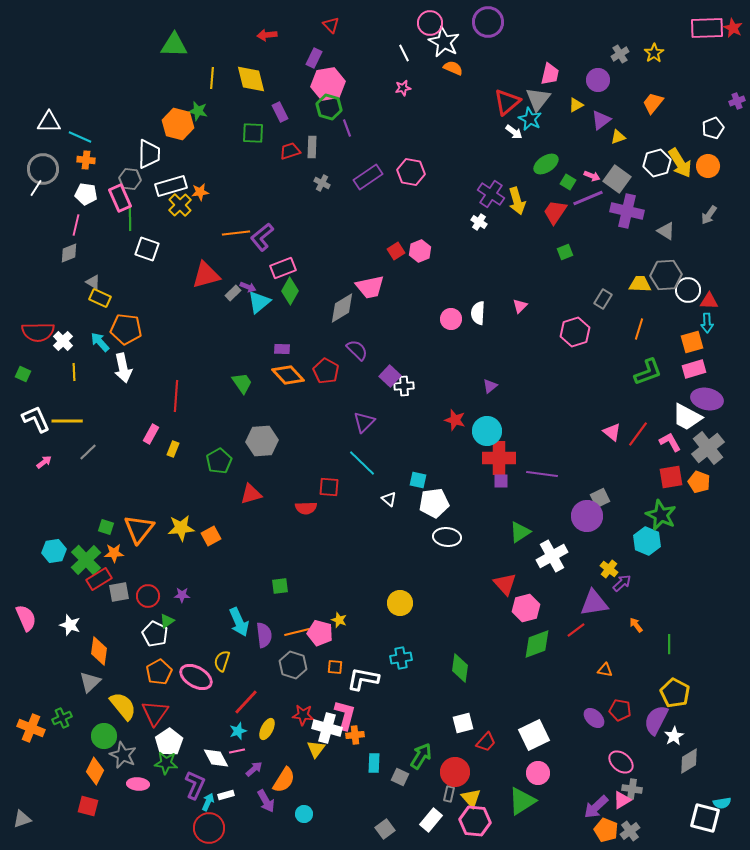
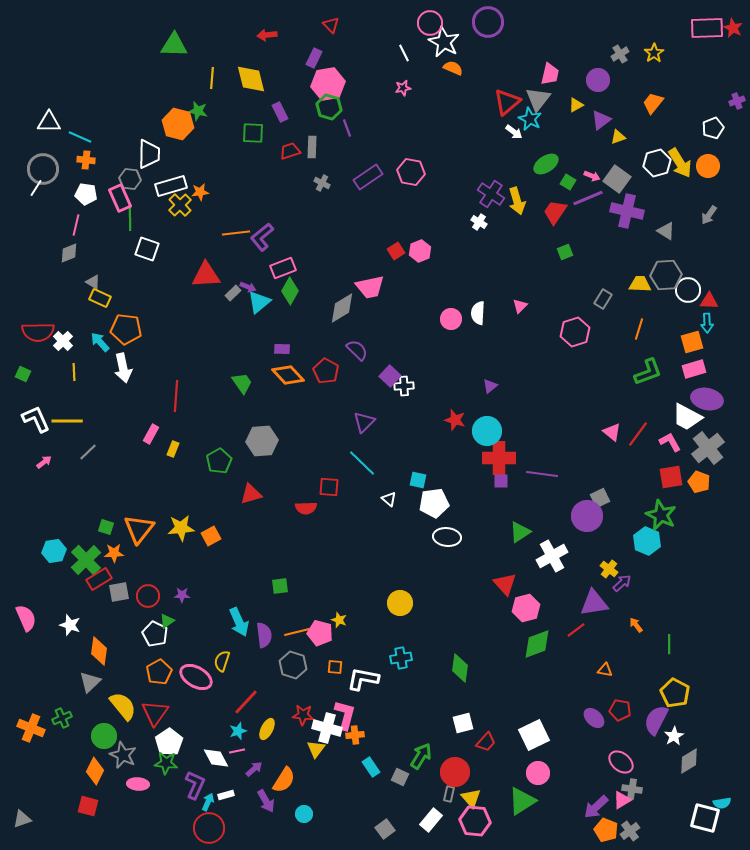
red triangle at (206, 275): rotated 12 degrees clockwise
cyan rectangle at (374, 763): moved 3 px left, 4 px down; rotated 36 degrees counterclockwise
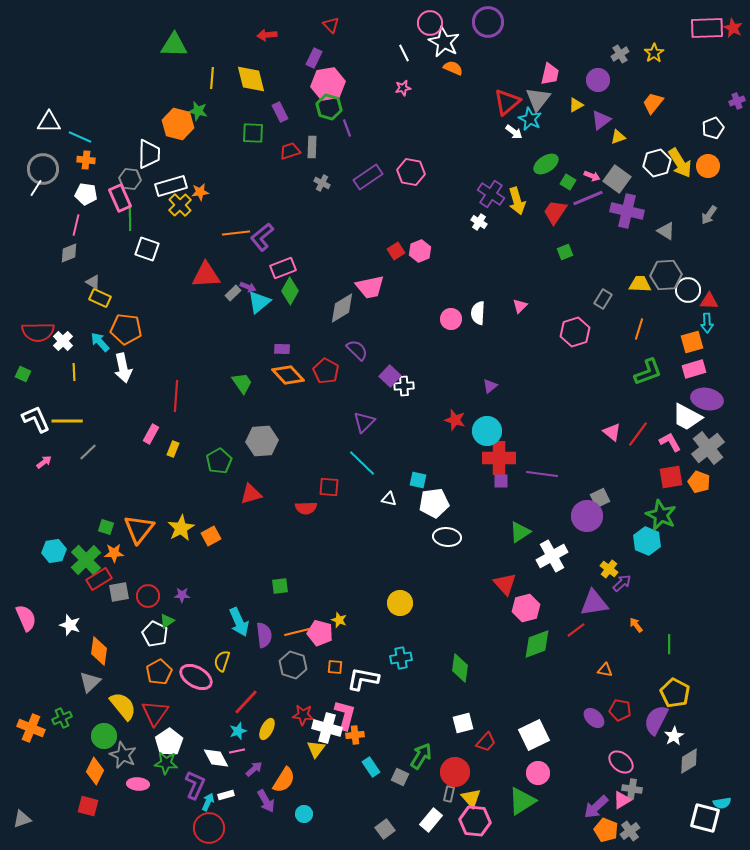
white triangle at (389, 499): rotated 28 degrees counterclockwise
yellow star at (181, 528): rotated 24 degrees counterclockwise
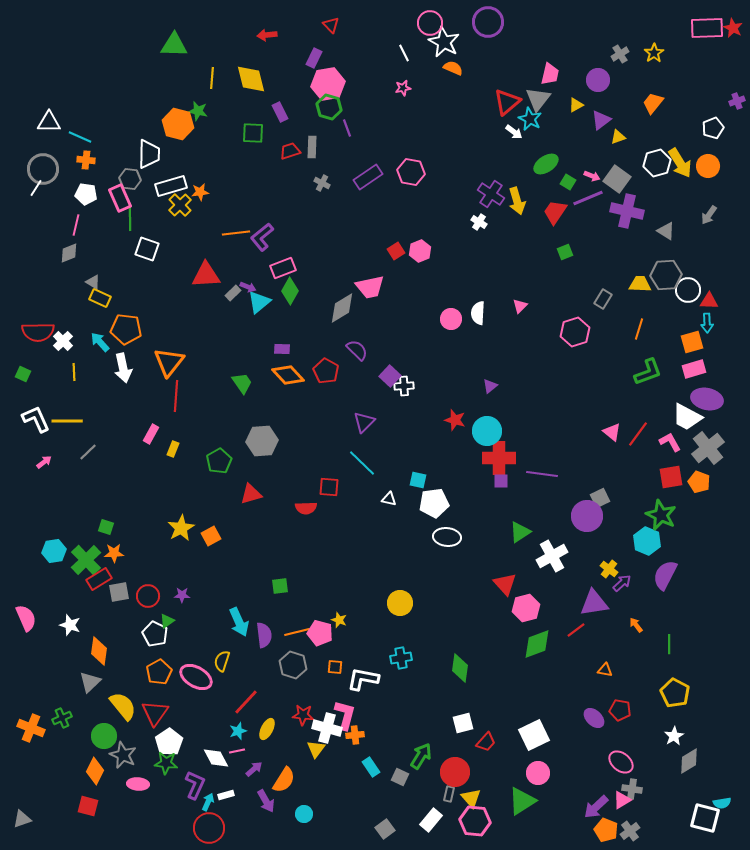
orange triangle at (139, 529): moved 30 px right, 167 px up
purple semicircle at (656, 720): moved 9 px right, 145 px up
